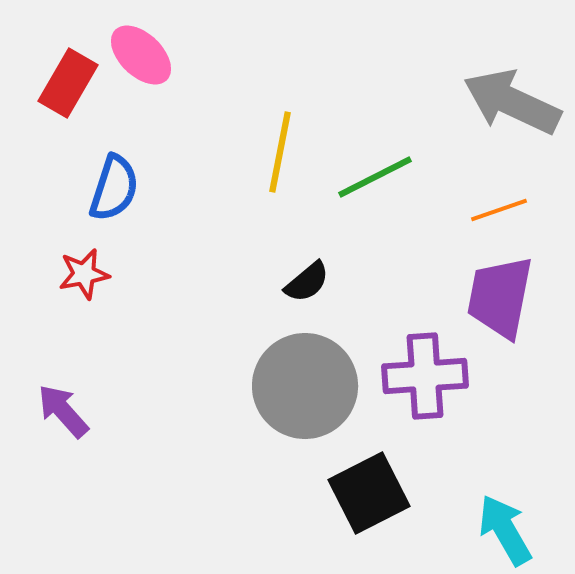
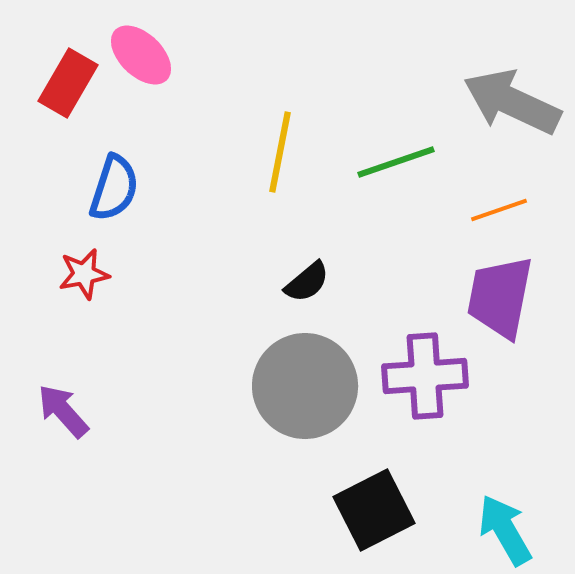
green line: moved 21 px right, 15 px up; rotated 8 degrees clockwise
black square: moved 5 px right, 17 px down
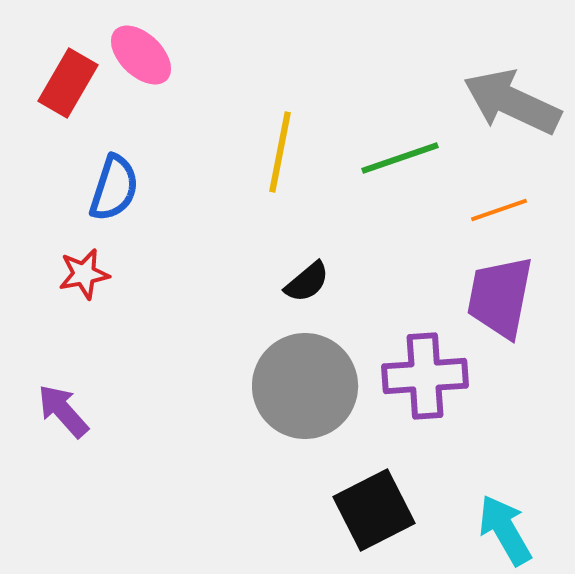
green line: moved 4 px right, 4 px up
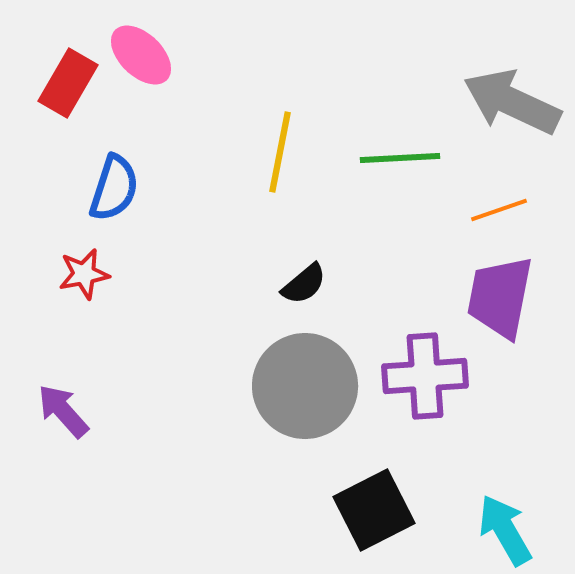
green line: rotated 16 degrees clockwise
black semicircle: moved 3 px left, 2 px down
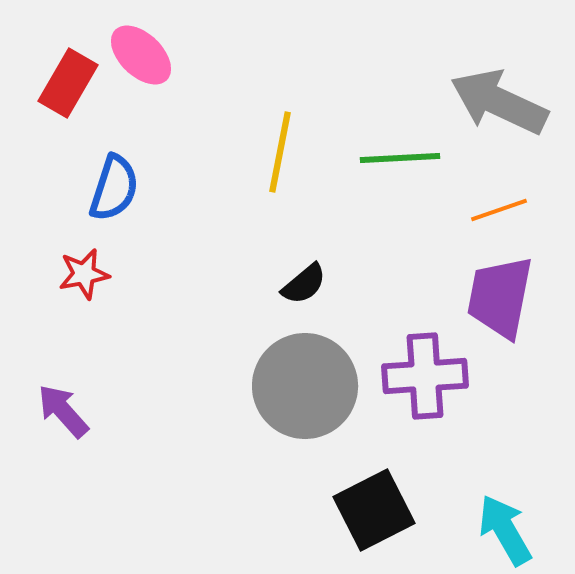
gray arrow: moved 13 px left
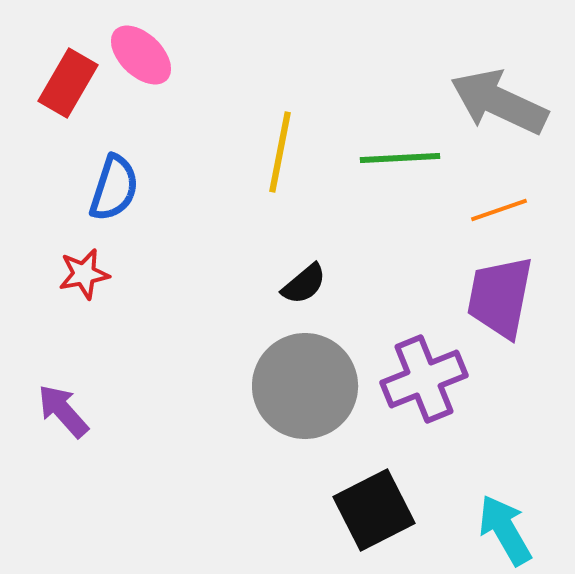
purple cross: moved 1 px left, 3 px down; rotated 18 degrees counterclockwise
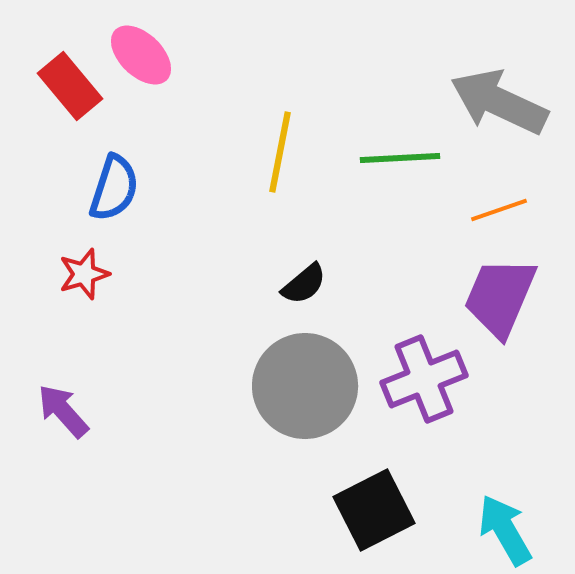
red rectangle: moved 2 px right, 3 px down; rotated 70 degrees counterclockwise
red star: rotated 6 degrees counterclockwise
purple trapezoid: rotated 12 degrees clockwise
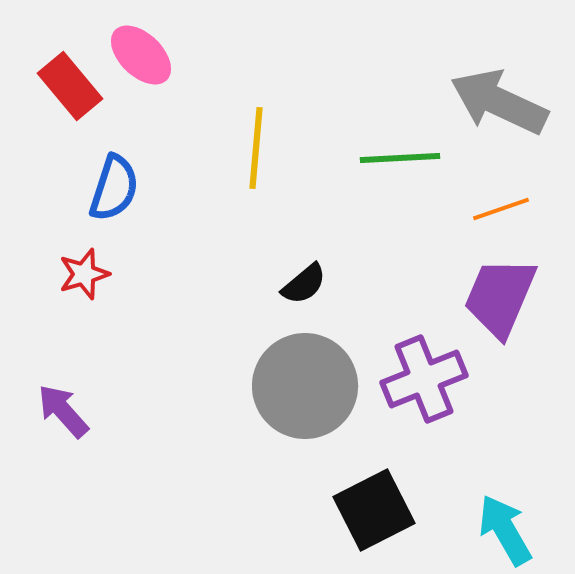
yellow line: moved 24 px left, 4 px up; rotated 6 degrees counterclockwise
orange line: moved 2 px right, 1 px up
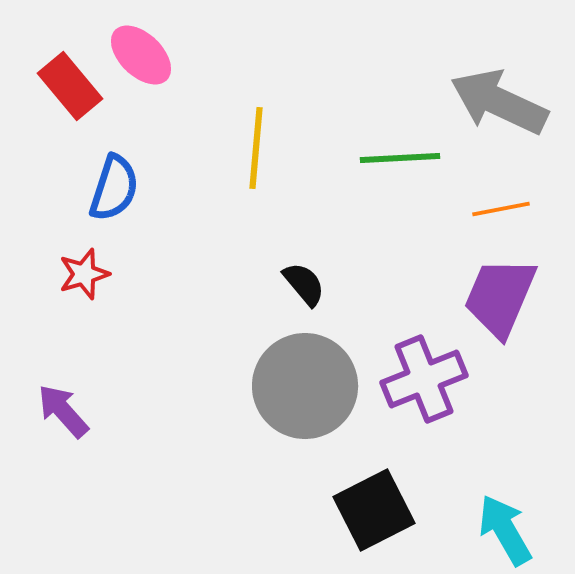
orange line: rotated 8 degrees clockwise
black semicircle: rotated 90 degrees counterclockwise
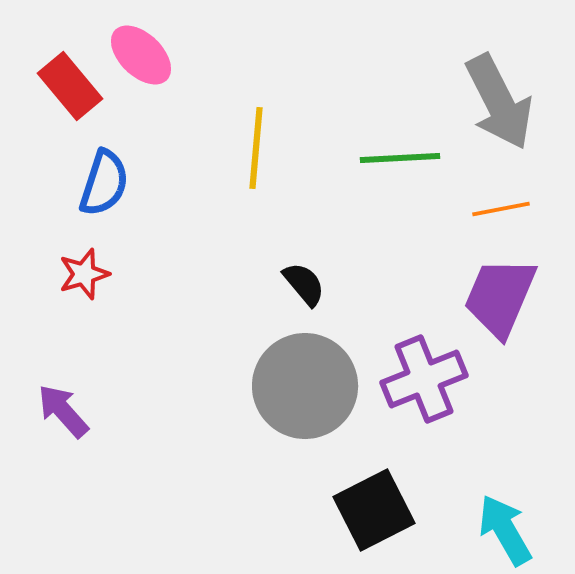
gray arrow: rotated 142 degrees counterclockwise
blue semicircle: moved 10 px left, 5 px up
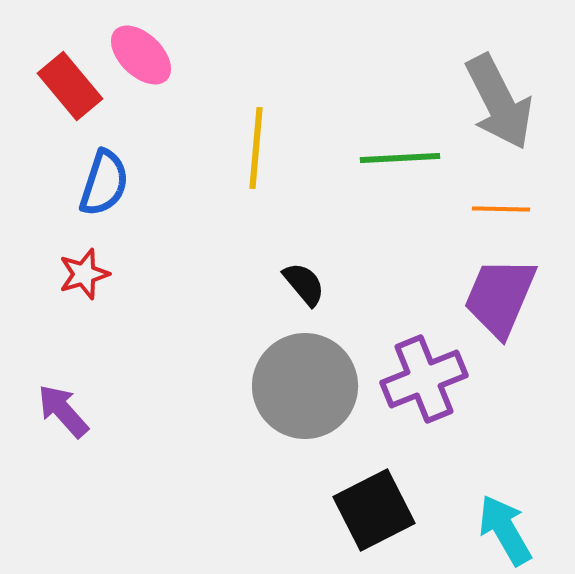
orange line: rotated 12 degrees clockwise
